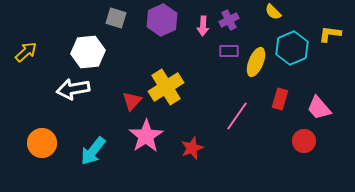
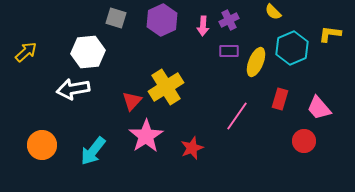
orange circle: moved 2 px down
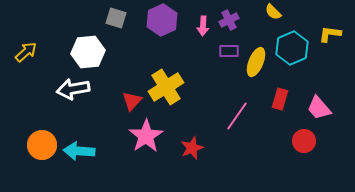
cyan arrow: moved 14 px left; rotated 56 degrees clockwise
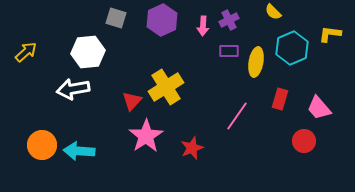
yellow ellipse: rotated 12 degrees counterclockwise
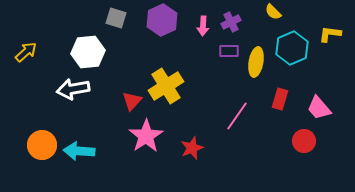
purple cross: moved 2 px right, 2 px down
yellow cross: moved 1 px up
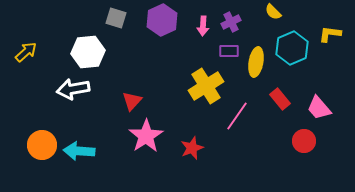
yellow cross: moved 40 px right
red rectangle: rotated 55 degrees counterclockwise
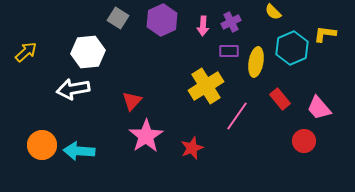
gray square: moved 2 px right; rotated 15 degrees clockwise
yellow L-shape: moved 5 px left
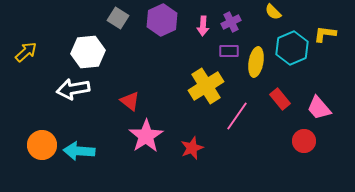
red triangle: moved 2 px left; rotated 35 degrees counterclockwise
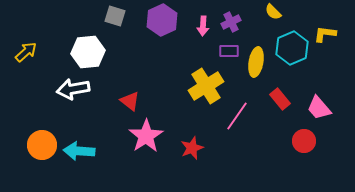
gray square: moved 3 px left, 2 px up; rotated 15 degrees counterclockwise
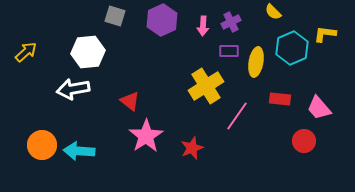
red rectangle: rotated 45 degrees counterclockwise
